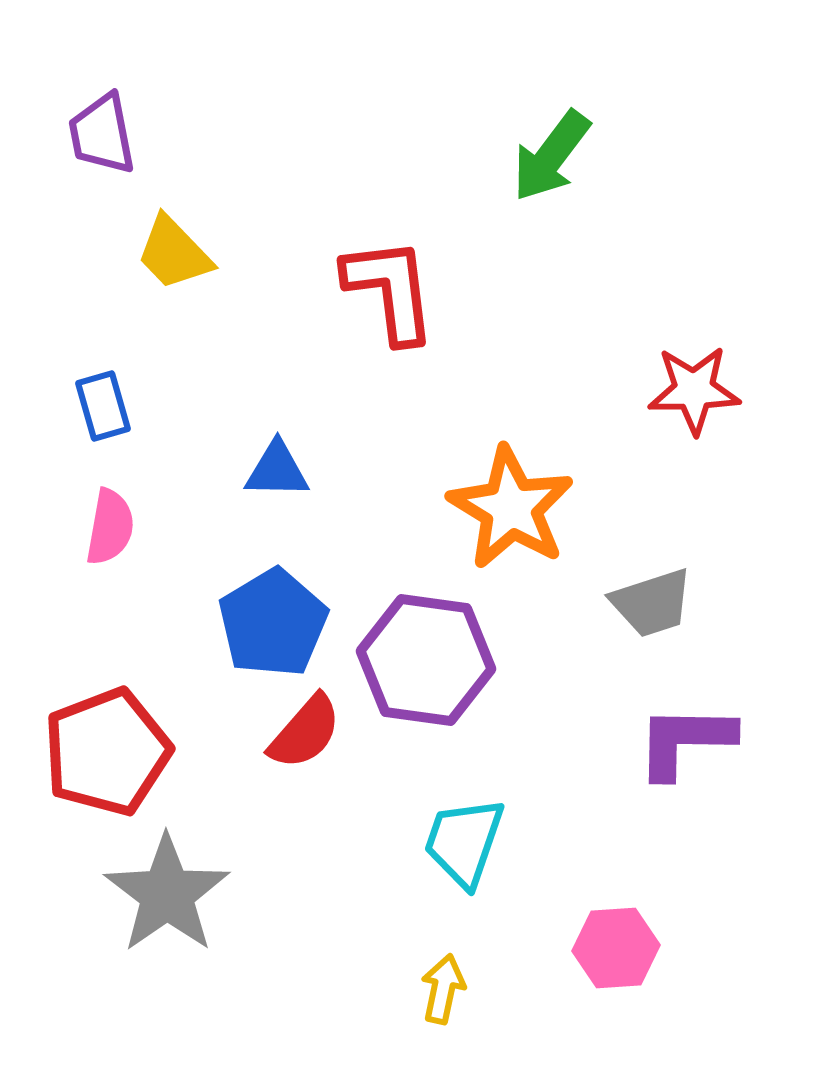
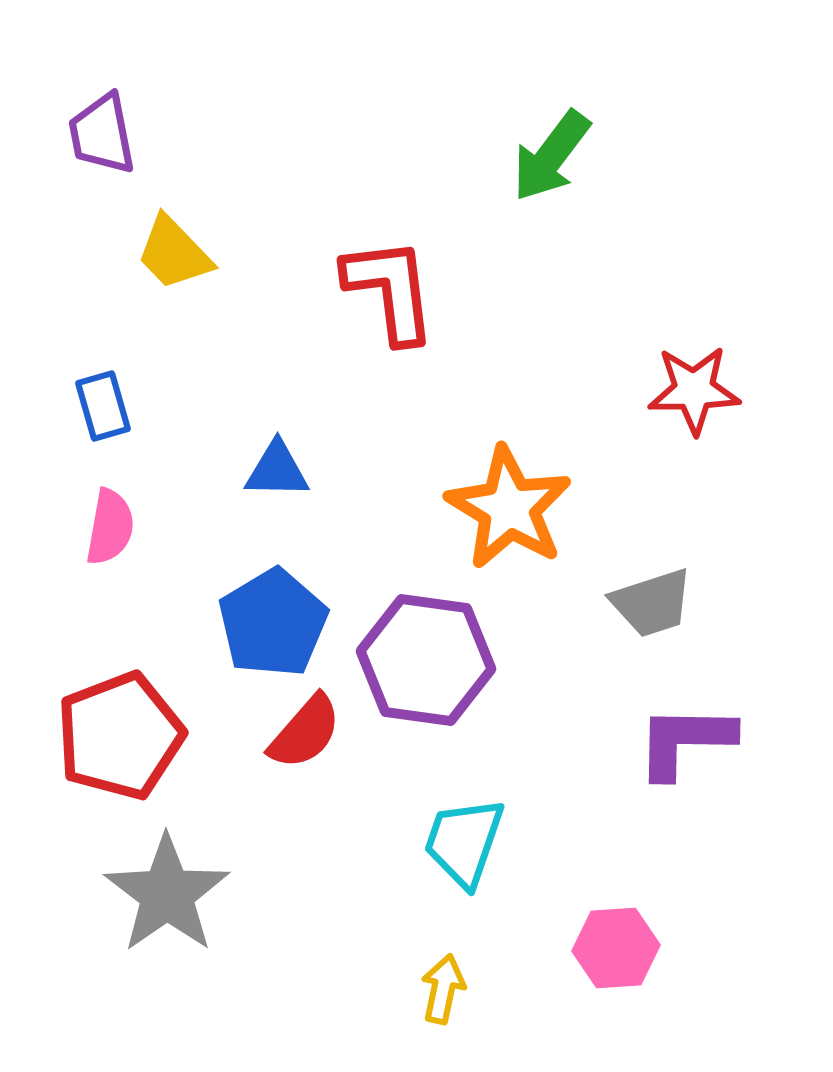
orange star: moved 2 px left
red pentagon: moved 13 px right, 16 px up
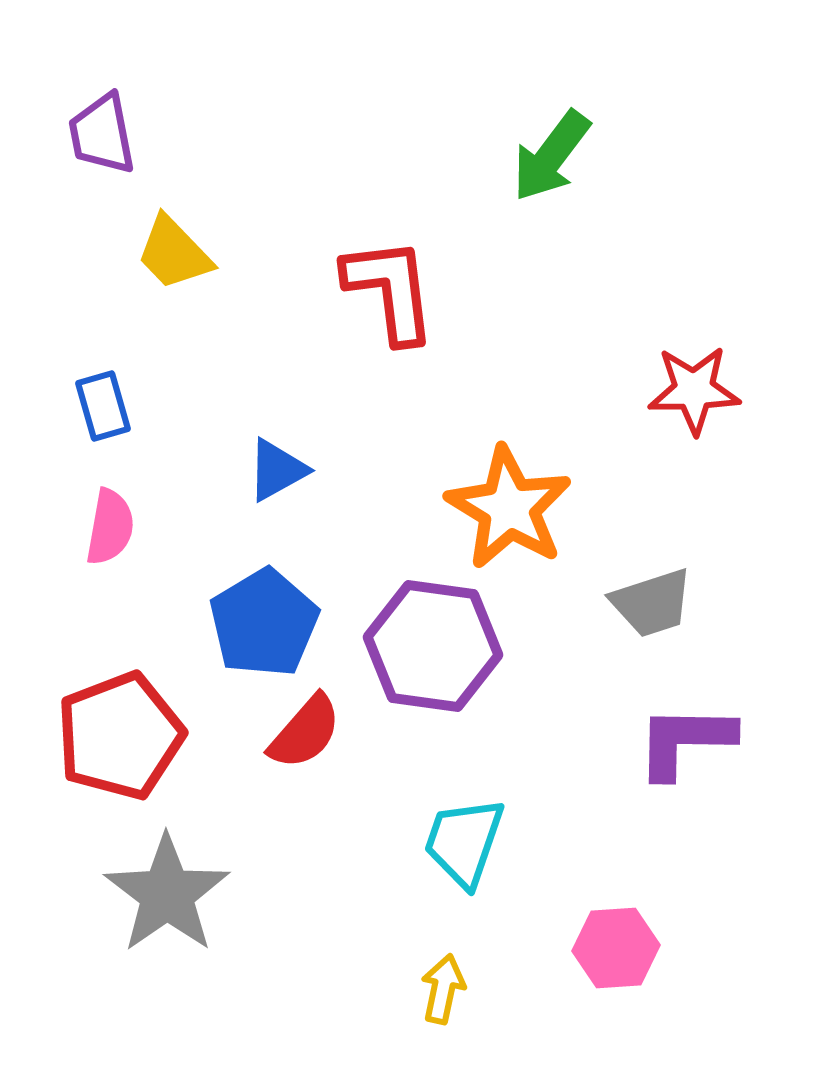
blue triangle: rotated 30 degrees counterclockwise
blue pentagon: moved 9 px left
purple hexagon: moved 7 px right, 14 px up
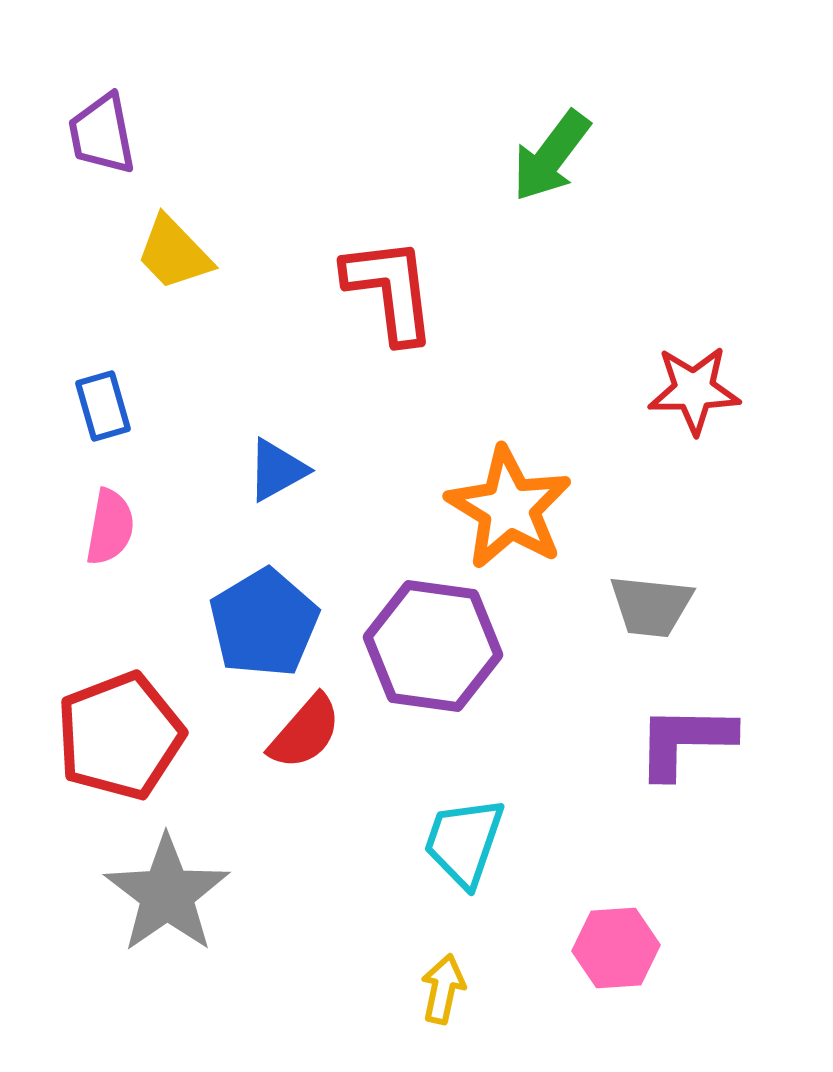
gray trapezoid: moved 1 px left, 3 px down; rotated 24 degrees clockwise
